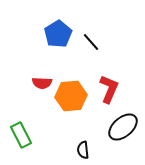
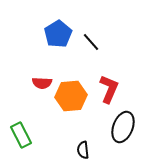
black ellipse: rotated 28 degrees counterclockwise
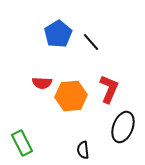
green rectangle: moved 1 px right, 8 px down
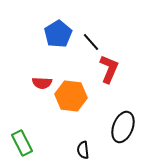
red L-shape: moved 20 px up
orange hexagon: rotated 12 degrees clockwise
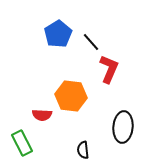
red semicircle: moved 32 px down
black ellipse: rotated 16 degrees counterclockwise
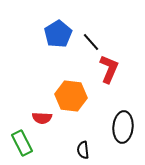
red semicircle: moved 3 px down
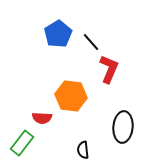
green rectangle: rotated 65 degrees clockwise
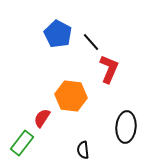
blue pentagon: rotated 12 degrees counterclockwise
red semicircle: rotated 120 degrees clockwise
black ellipse: moved 3 px right
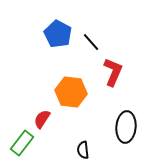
red L-shape: moved 4 px right, 3 px down
orange hexagon: moved 4 px up
red semicircle: moved 1 px down
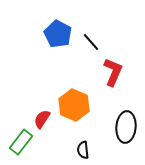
orange hexagon: moved 3 px right, 13 px down; rotated 16 degrees clockwise
green rectangle: moved 1 px left, 1 px up
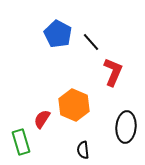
green rectangle: rotated 55 degrees counterclockwise
